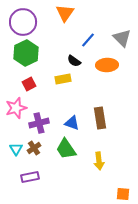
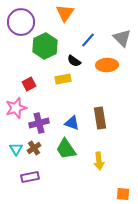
purple circle: moved 2 px left
green hexagon: moved 19 px right, 7 px up
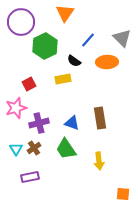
orange ellipse: moved 3 px up
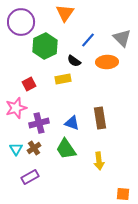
purple rectangle: rotated 18 degrees counterclockwise
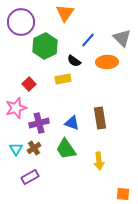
red square: rotated 16 degrees counterclockwise
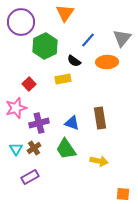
gray triangle: rotated 24 degrees clockwise
yellow arrow: rotated 72 degrees counterclockwise
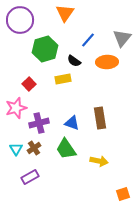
purple circle: moved 1 px left, 2 px up
green hexagon: moved 3 px down; rotated 10 degrees clockwise
orange square: rotated 24 degrees counterclockwise
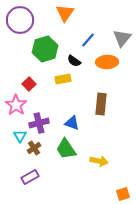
pink star: moved 3 px up; rotated 20 degrees counterclockwise
brown rectangle: moved 1 px right, 14 px up; rotated 15 degrees clockwise
cyan triangle: moved 4 px right, 13 px up
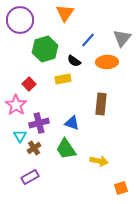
orange square: moved 2 px left, 6 px up
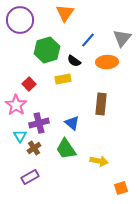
green hexagon: moved 2 px right, 1 px down
blue triangle: rotated 21 degrees clockwise
